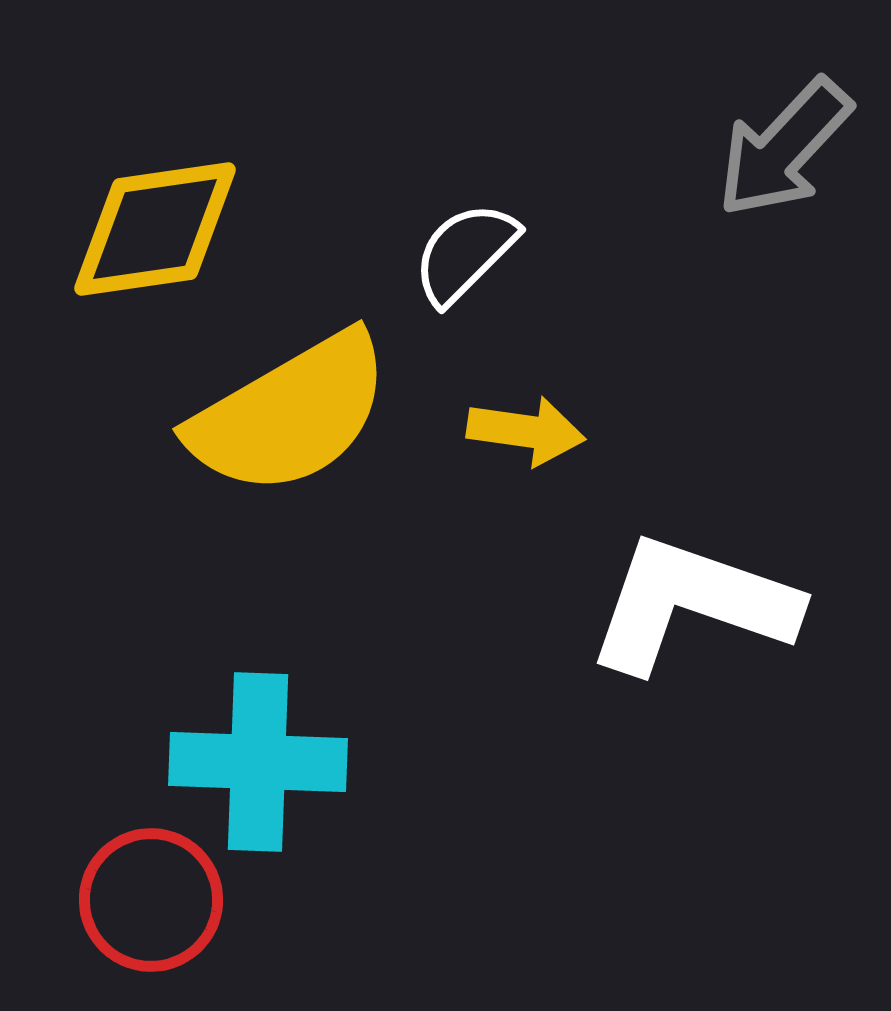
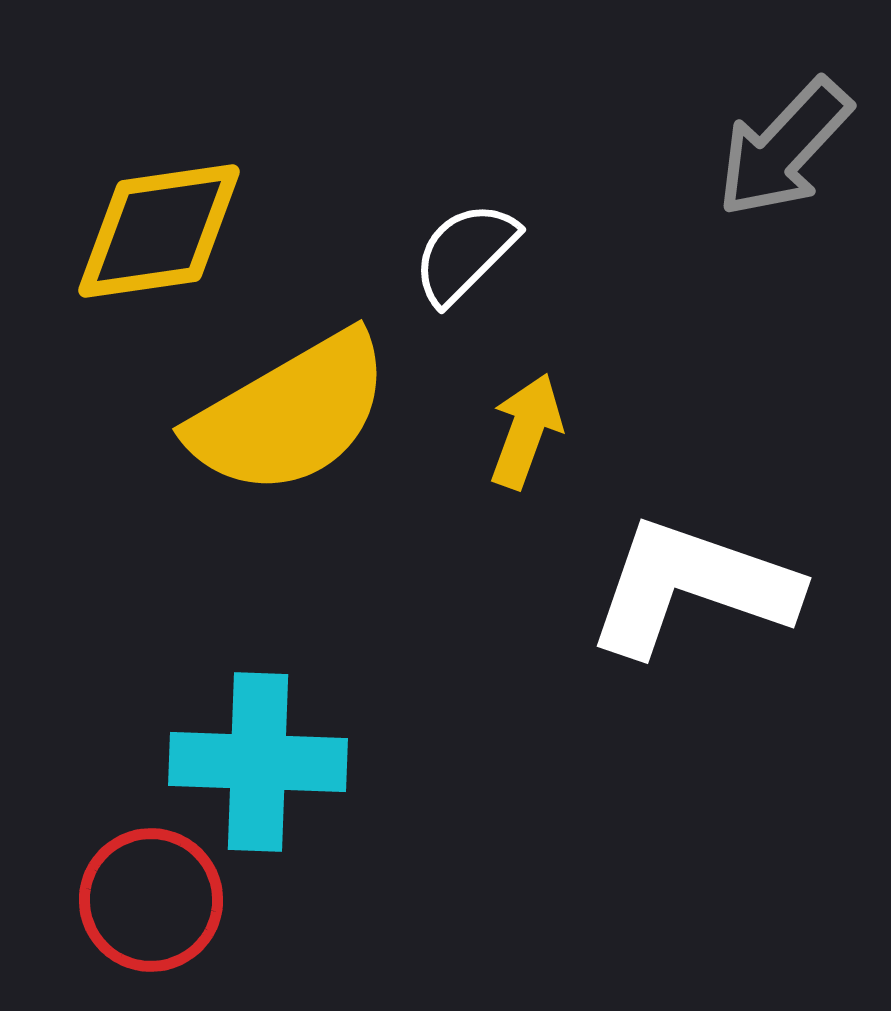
yellow diamond: moved 4 px right, 2 px down
yellow arrow: rotated 78 degrees counterclockwise
white L-shape: moved 17 px up
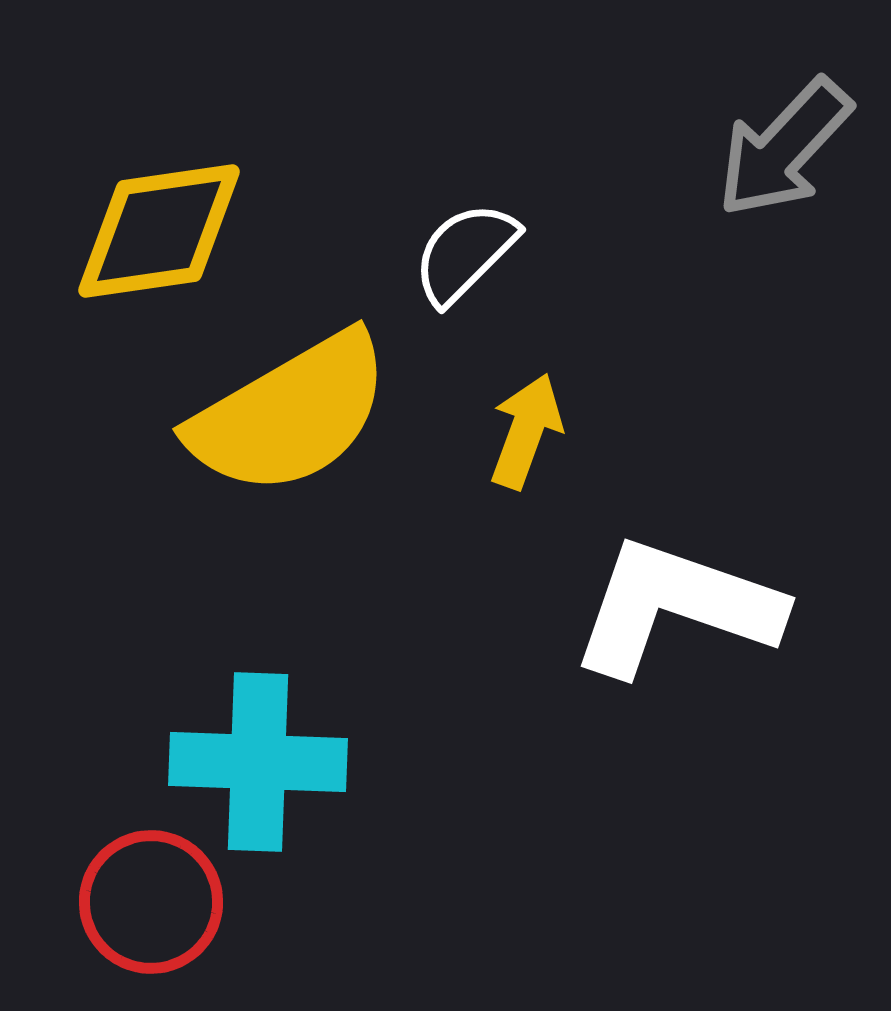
white L-shape: moved 16 px left, 20 px down
red circle: moved 2 px down
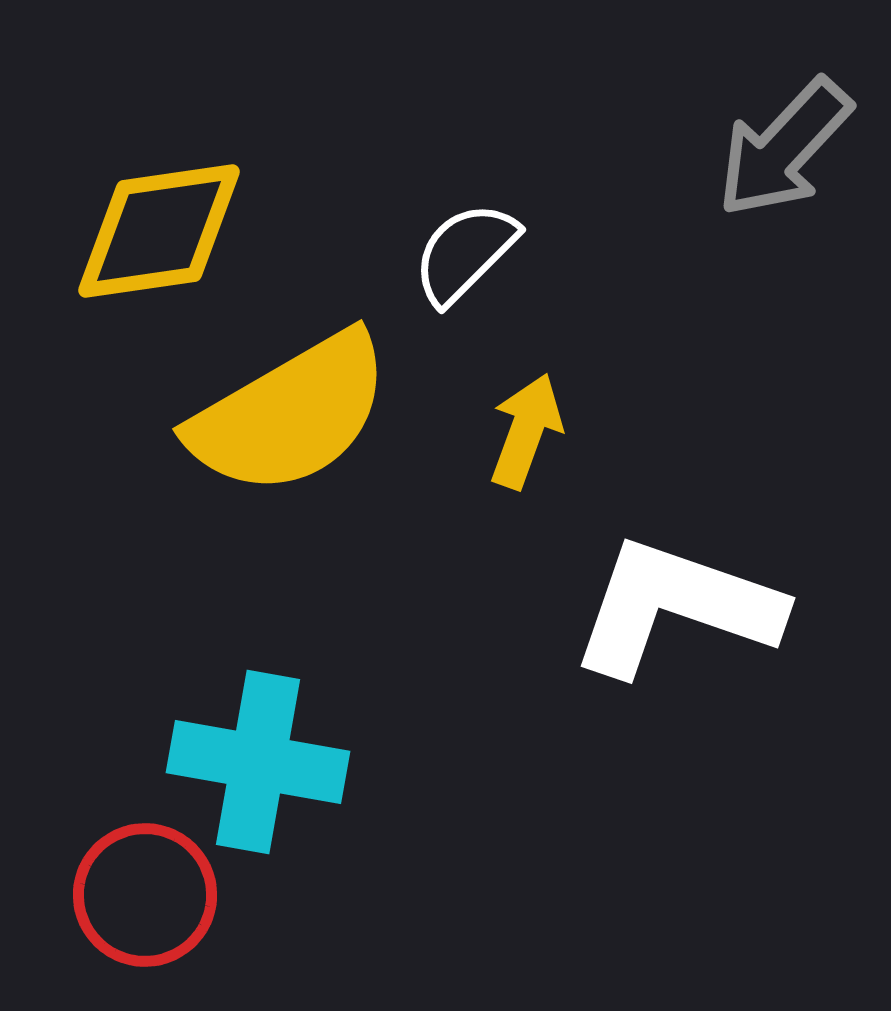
cyan cross: rotated 8 degrees clockwise
red circle: moved 6 px left, 7 px up
